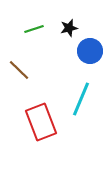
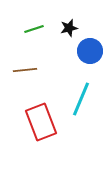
brown line: moved 6 px right; rotated 50 degrees counterclockwise
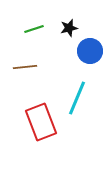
brown line: moved 3 px up
cyan line: moved 4 px left, 1 px up
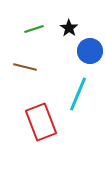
black star: rotated 24 degrees counterclockwise
brown line: rotated 20 degrees clockwise
cyan line: moved 1 px right, 4 px up
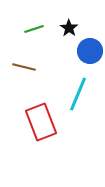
brown line: moved 1 px left
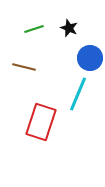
black star: rotated 12 degrees counterclockwise
blue circle: moved 7 px down
red rectangle: rotated 39 degrees clockwise
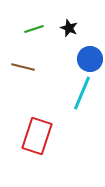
blue circle: moved 1 px down
brown line: moved 1 px left
cyan line: moved 4 px right, 1 px up
red rectangle: moved 4 px left, 14 px down
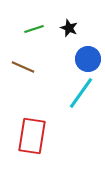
blue circle: moved 2 px left
brown line: rotated 10 degrees clockwise
cyan line: moved 1 px left; rotated 12 degrees clockwise
red rectangle: moved 5 px left; rotated 9 degrees counterclockwise
